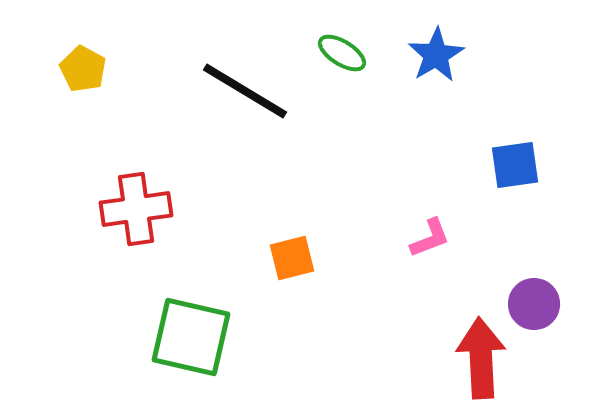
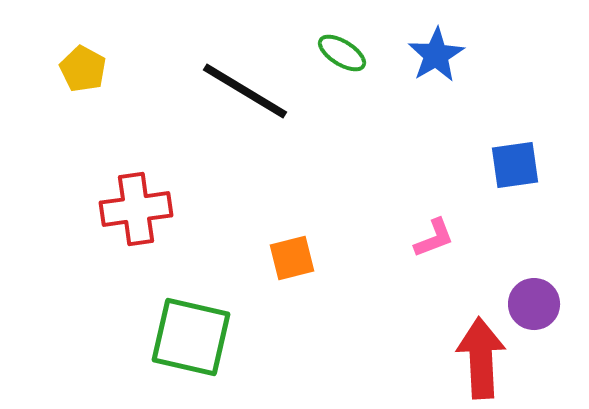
pink L-shape: moved 4 px right
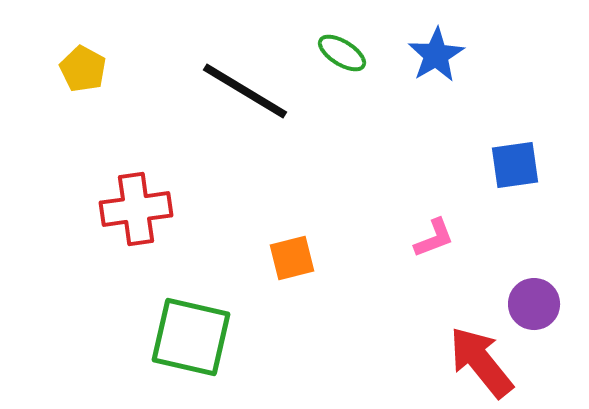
red arrow: moved 4 px down; rotated 36 degrees counterclockwise
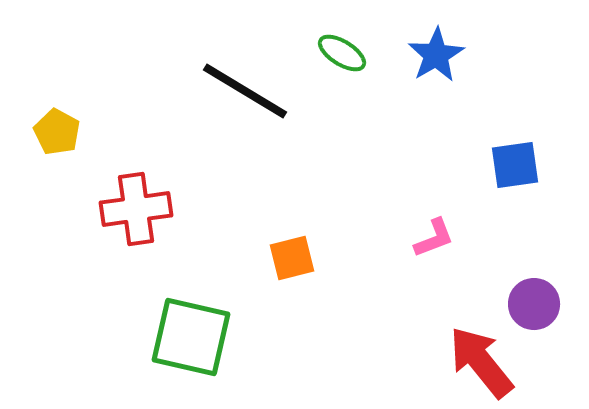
yellow pentagon: moved 26 px left, 63 px down
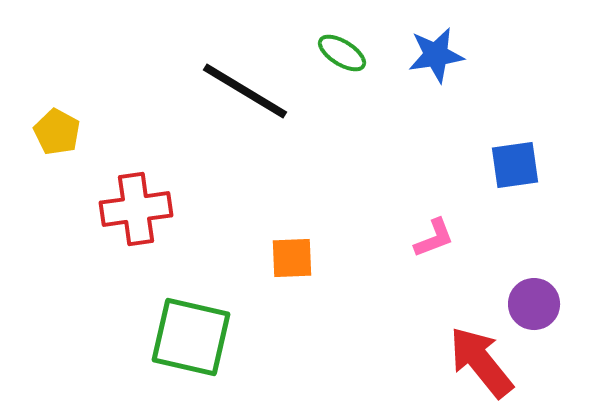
blue star: rotated 22 degrees clockwise
orange square: rotated 12 degrees clockwise
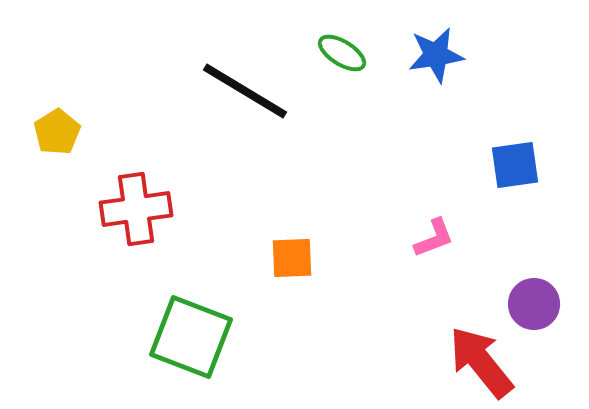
yellow pentagon: rotated 12 degrees clockwise
green square: rotated 8 degrees clockwise
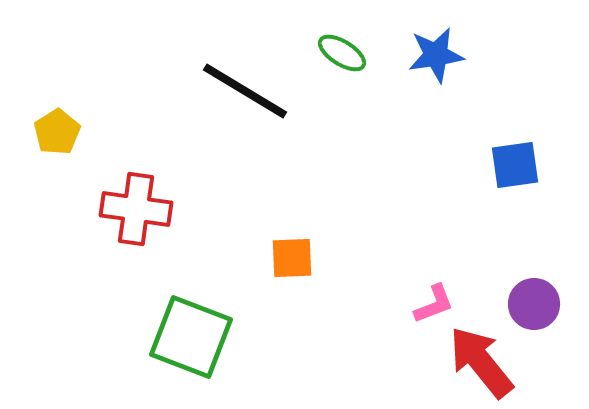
red cross: rotated 16 degrees clockwise
pink L-shape: moved 66 px down
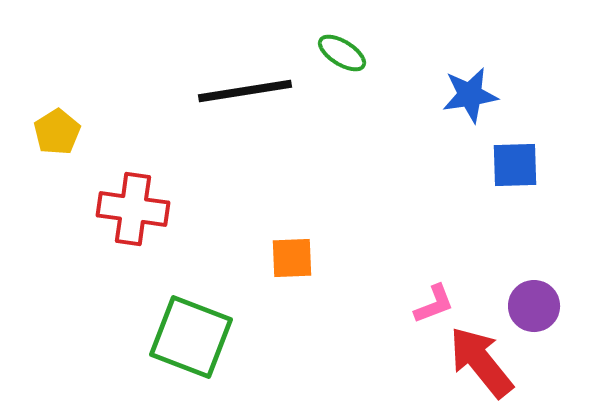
blue star: moved 34 px right, 40 px down
black line: rotated 40 degrees counterclockwise
blue square: rotated 6 degrees clockwise
red cross: moved 3 px left
purple circle: moved 2 px down
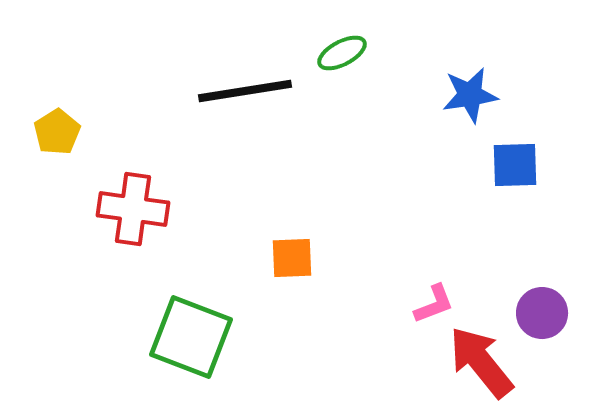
green ellipse: rotated 60 degrees counterclockwise
purple circle: moved 8 px right, 7 px down
